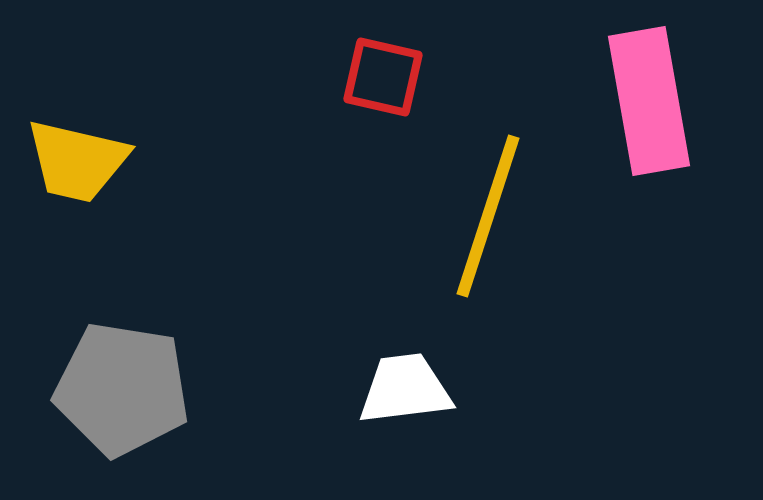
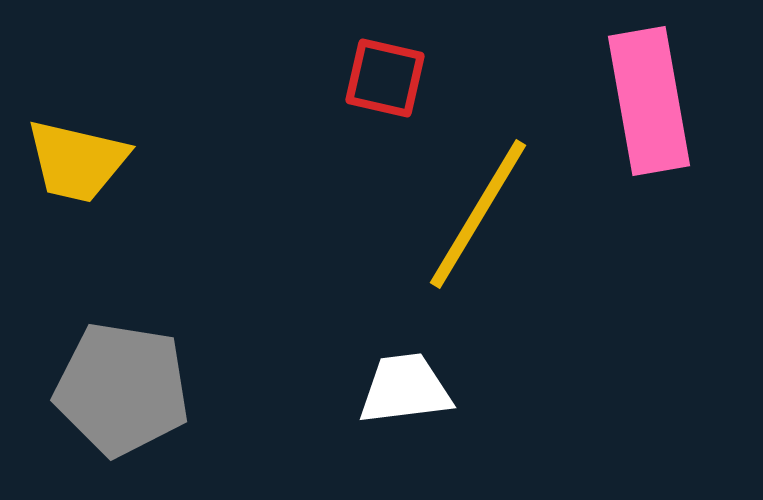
red square: moved 2 px right, 1 px down
yellow line: moved 10 px left, 2 px up; rotated 13 degrees clockwise
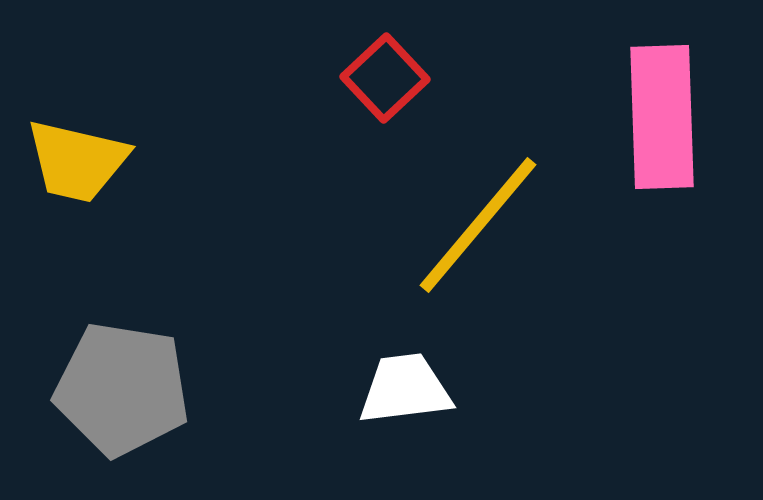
red square: rotated 34 degrees clockwise
pink rectangle: moved 13 px right, 16 px down; rotated 8 degrees clockwise
yellow line: moved 11 px down; rotated 9 degrees clockwise
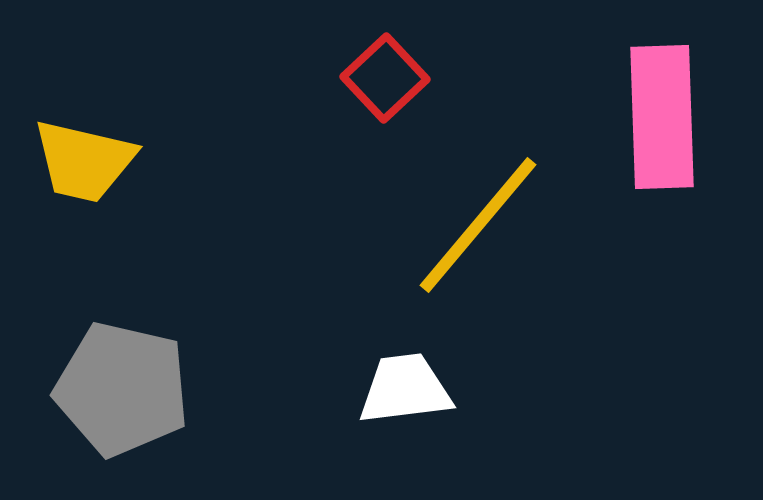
yellow trapezoid: moved 7 px right
gray pentagon: rotated 4 degrees clockwise
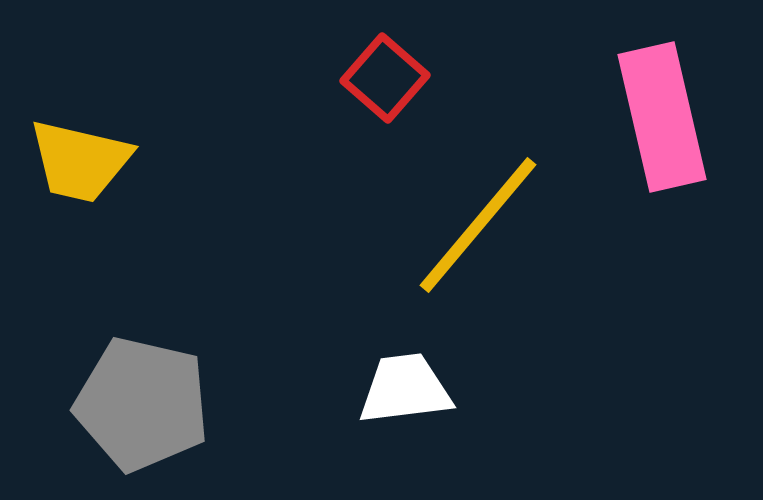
red square: rotated 6 degrees counterclockwise
pink rectangle: rotated 11 degrees counterclockwise
yellow trapezoid: moved 4 px left
gray pentagon: moved 20 px right, 15 px down
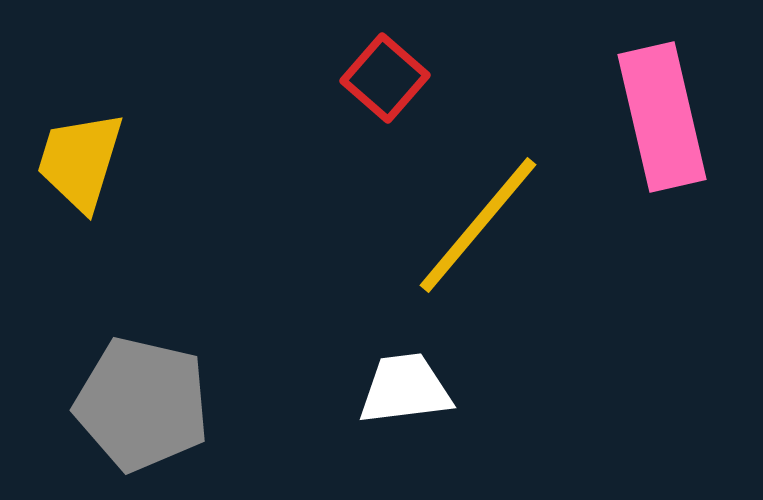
yellow trapezoid: rotated 94 degrees clockwise
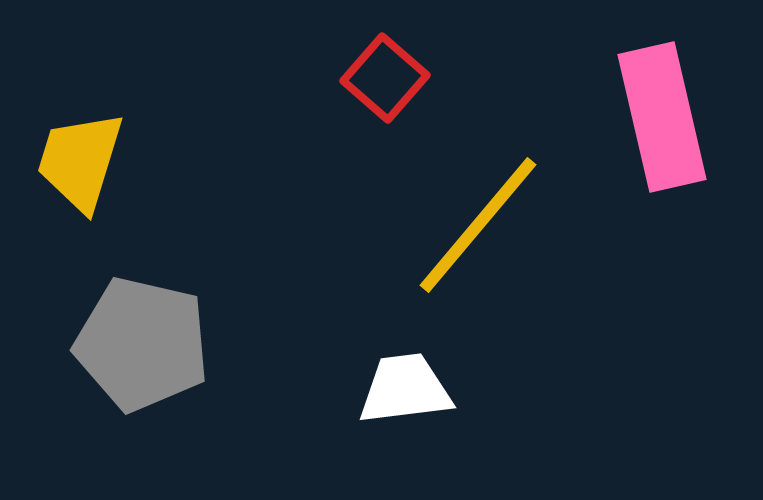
gray pentagon: moved 60 px up
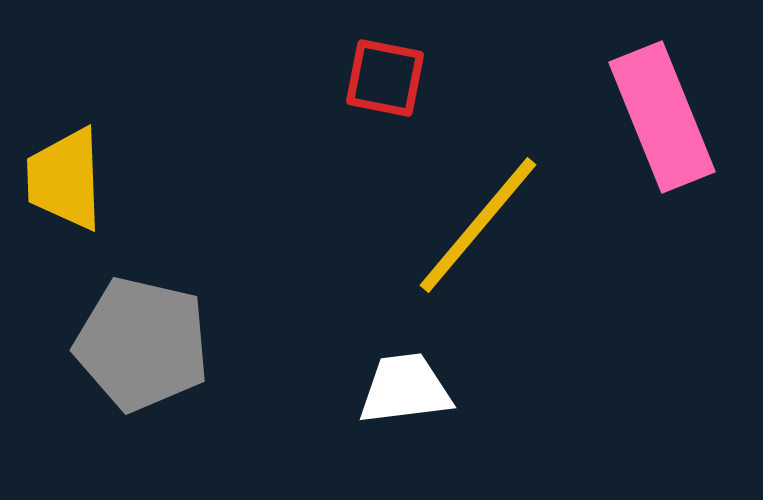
red square: rotated 30 degrees counterclockwise
pink rectangle: rotated 9 degrees counterclockwise
yellow trapezoid: moved 15 px left, 18 px down; rotated 19 degrees counterclockwise
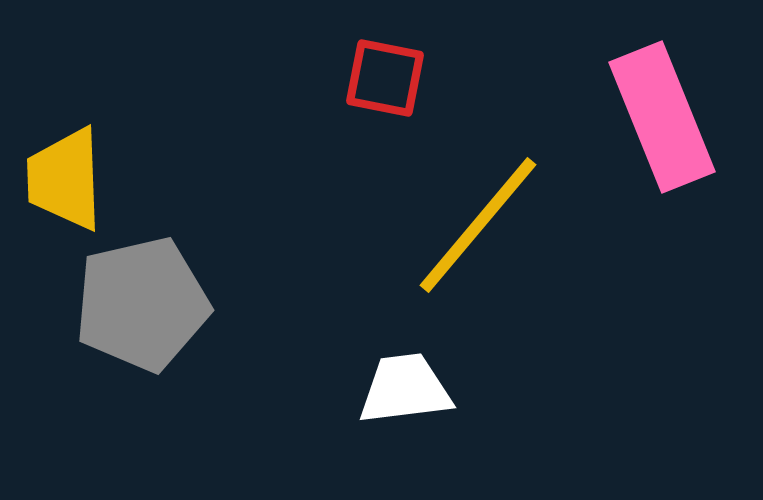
gray pentagon: moved 40 px up; rotated 26 degrees counterclockwise
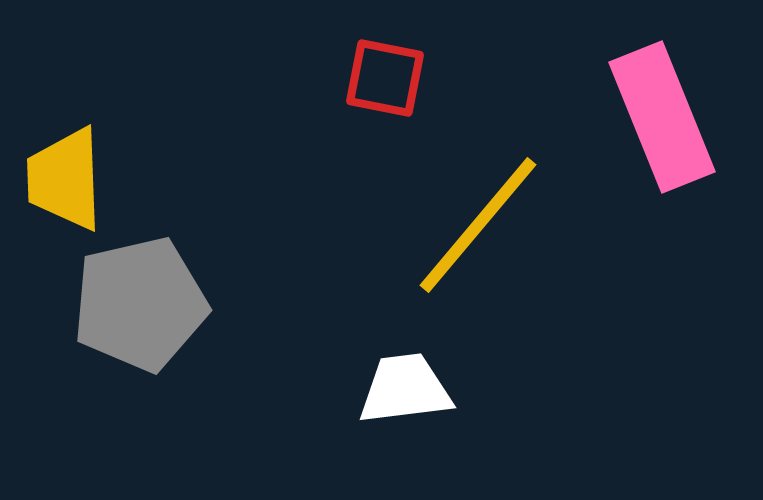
gray pentagon: moved 2 px left
